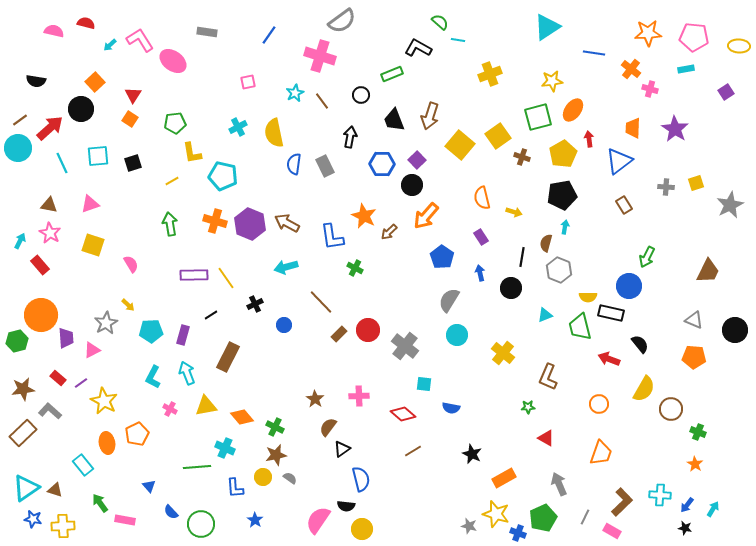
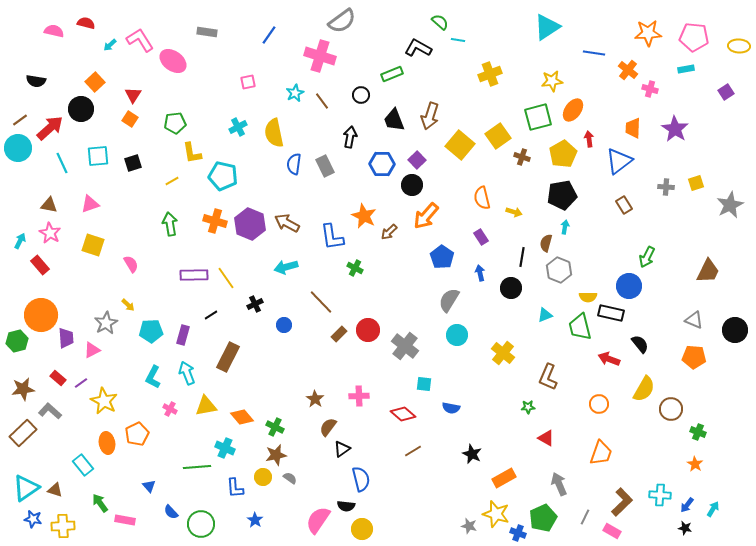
orange cross at (631, 69): moved 3 px left, 1 px down
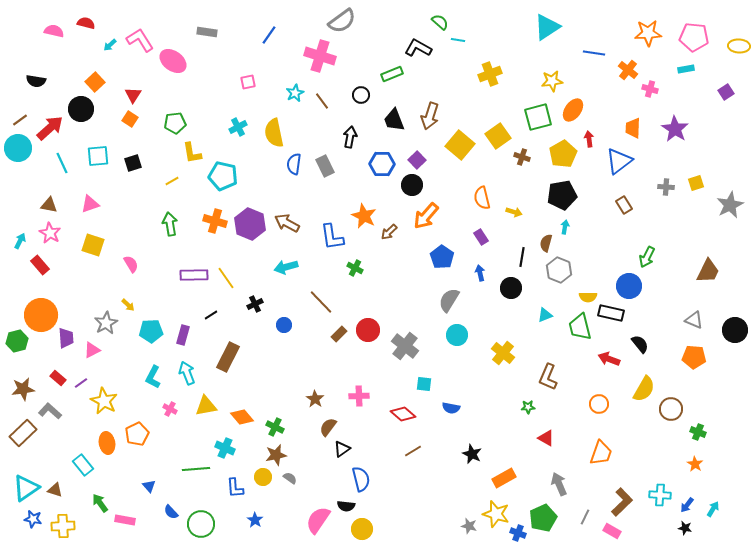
green line at (197, 467): moved 1 px left, 2 px down
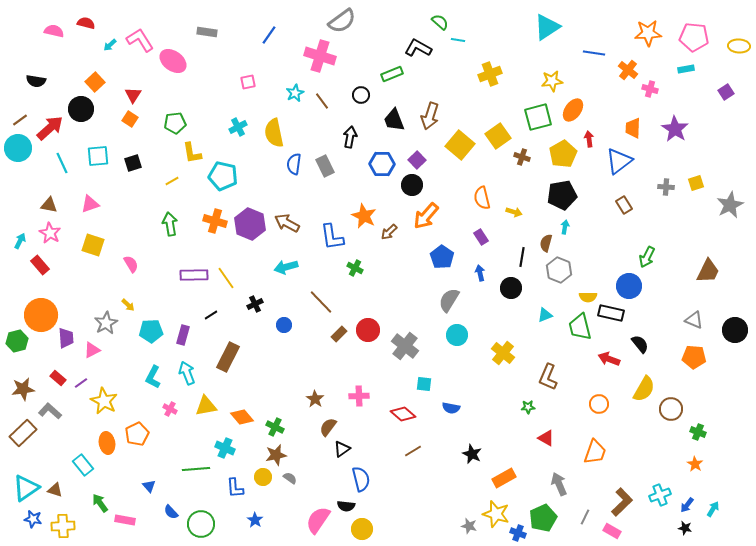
orange trapezoid at (601, 453): moved 6 px left, 1 px up
cyan cross at (660, 495): rotated 25 degrees counterclockwise
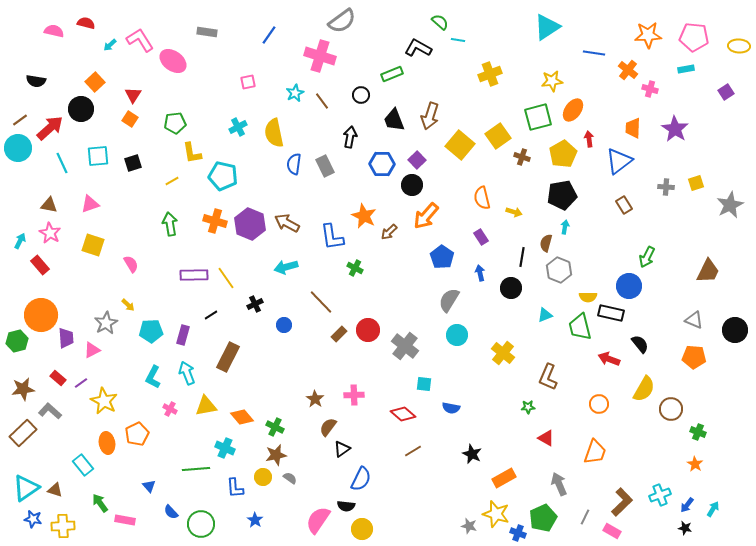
orange star at (648, 33): moved 2 px down
pink cross at (359, 396): moved 5 px left, 1 px up
blue semicircle at (361, 479): rotated 40 degrees clockwise
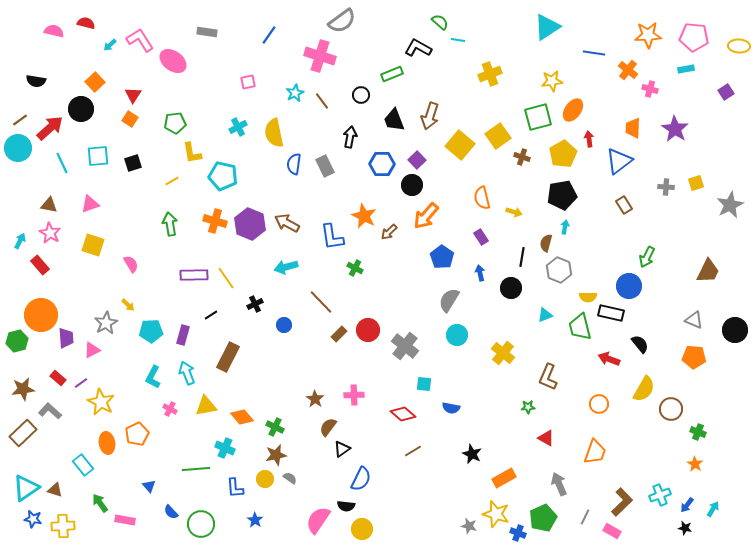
yellow star at (104, 401): moved 3 px left, 1 px down
yellow circle at (263, 477): moved 2 px right, 2 px down
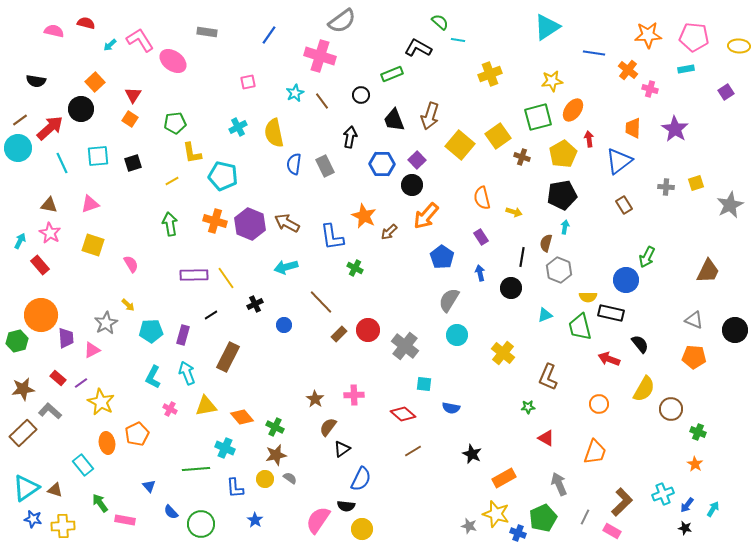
blue circle at (629, 286): moved 3 px left, 6 px up
cyan cross at (660, 495): moved 3 px right, 1 px up
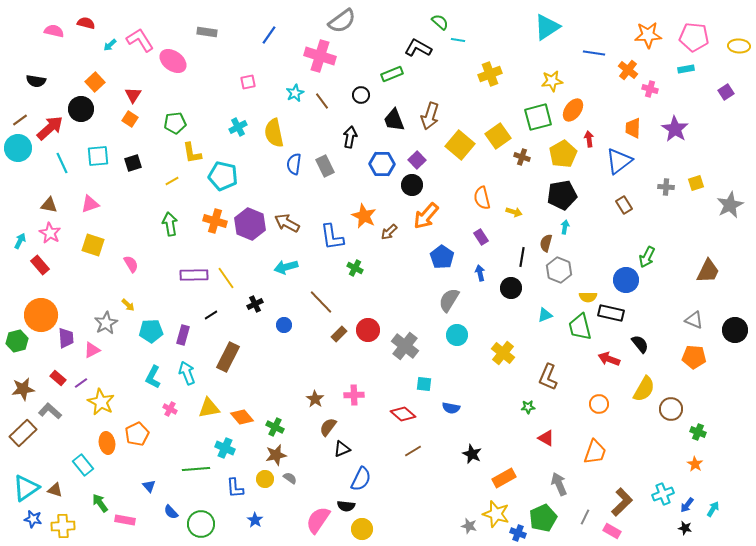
yellow triangle at (206, 406): moved 3 px right, 2 px down
black triangle at (342, 449): rotated 12 degrees clockwise
